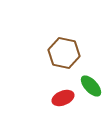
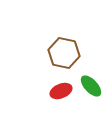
red ellipse: moved 2 px left, 7 px up
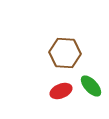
brown hexagon: moved 1 px right; rotated 8 degrees counterclockwise
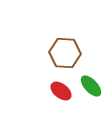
red ellipse: rotated 60 degrees clockwise
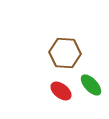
green ellipse: moved 1 px up
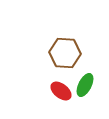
green ellipse: moved 6 px left; rotated 70 degrees clockwise
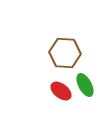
green ellipse: rotated 55 degrees counterclockwise
